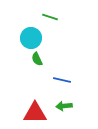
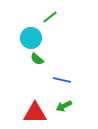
green line: rotated 56 degrees counterclockwise
green semicircle: rotated 24 degrees counterclockwise
green arrow: rotated 21 degrees counterclockwise
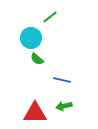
green arrow: rotated 14 degrees clockwise
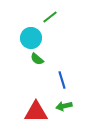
blue line: rotated 60 degrees clockwise
red triangle: moved 1 px right, 1 px up
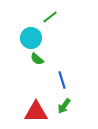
green arrow: rotated 42 degrees counterclockwise
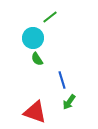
cyan circle: moved 2 px right
green semicircle: rotated 16 degrees clockwise
green arrow: moved 5 px right, 4 px up
red triangle: moved 1 px left; rotated 20 degrees clockwise
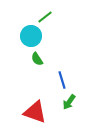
green line: moved 5 px left
cyan circle: moved 2 px left, 2 px up
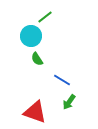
blue line: rotated 42 degrees counterclockwise
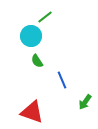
green semicircle: moved 2 px down
blue line: rotated 36 degrees clockwise
green arrow: moved 16 px right
red triangle: moved 3 px left
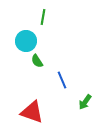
green line: moved 2 px left; rotated 42 degrees counterclockwise
cyan circle: moved 5 px left, 5 px down
